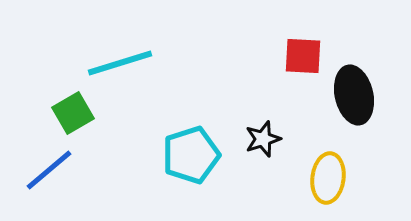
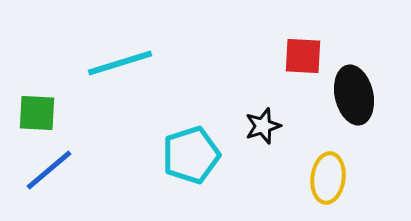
green square: moved 36 px left; rotated 33 degrees clockwise
black star: moved 13 px up
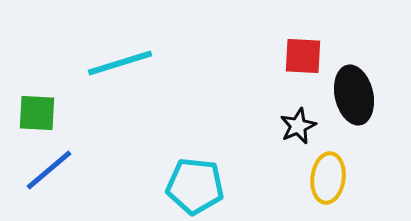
black star: moved 35 px right; rotated 6 degrees counterclockwise
cyan pentagon: moved 4 px right, 31 px down; rotated 24 degrees clockwise
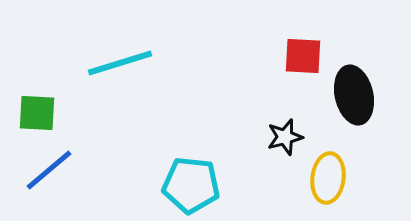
black star: moved 13 px left, 11 px down; rotated 9 degrees clockwise
cyan pentagon: moved 4 px left, 1 px up
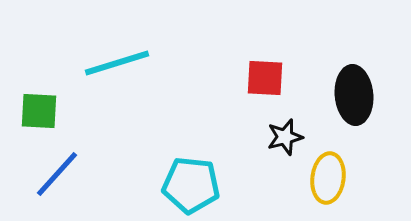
red square: moved 38 px left, 22 px down
cyan line: moved 3 px left
black ellipse: rotated 8 degrees clockwise
green square: moved 2 px right, 2 px up
blue line: moved 8 px right, 4 px down; rotated 8 degrees counterclockwise
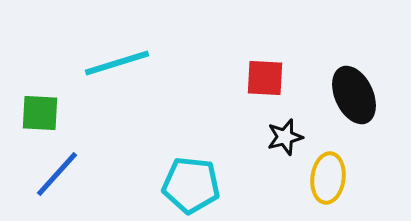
black ellipse: rotated 20 degrees counterclockwise
green square: moved 1 px right, 2 px down
